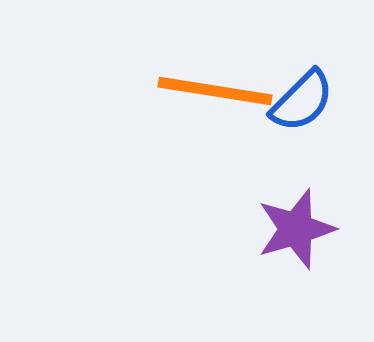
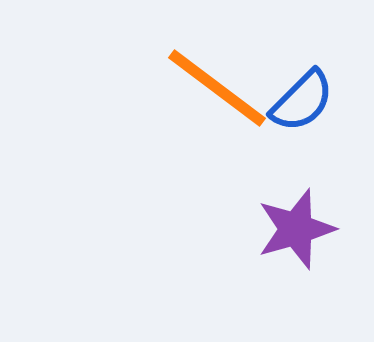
orange line: moved 2 px right, 3 px up; rotated 28 degrees clockwise
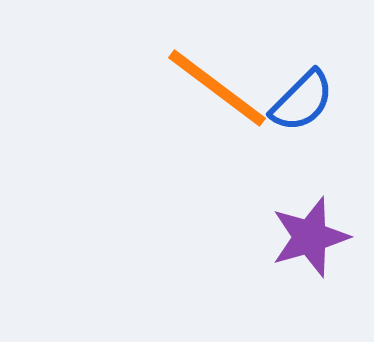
purple star: moved 14 px right, 8 px down
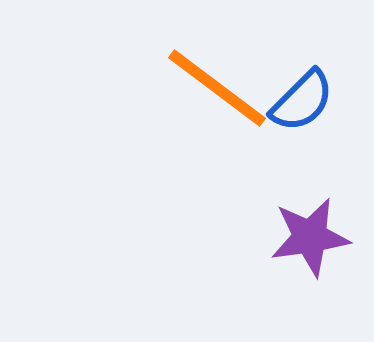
purple star: rotated 8 degrees clockwise
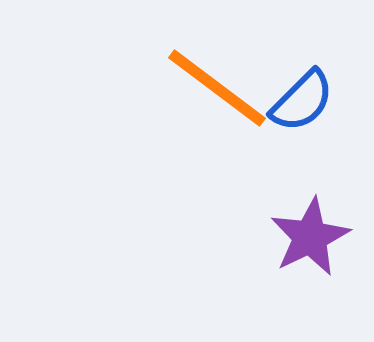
purple star: rotated 18 degrees counterclockwise
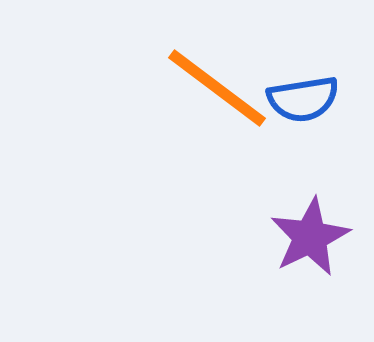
blue semicircle: moved 1 px right, 2 px up; rotated 36 degrees clockwise
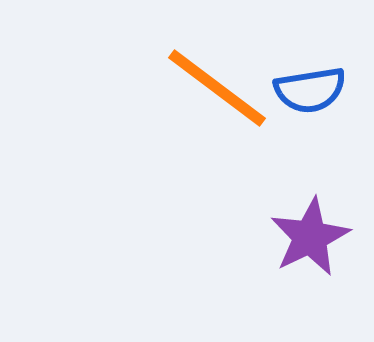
blue semicircle: moved 7 px right, 9 px up
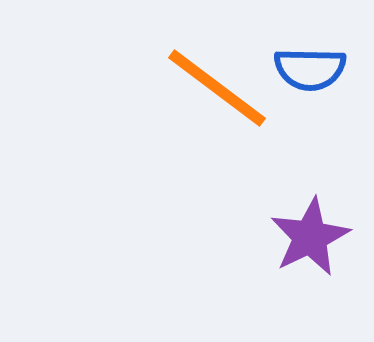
blue semicircle: moved 21 px up; rotated 10 degrees clockwise
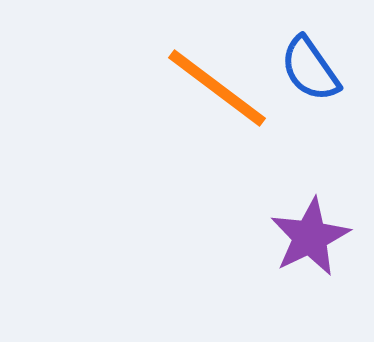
blue semicircle: rotated 54 degrees clockwise
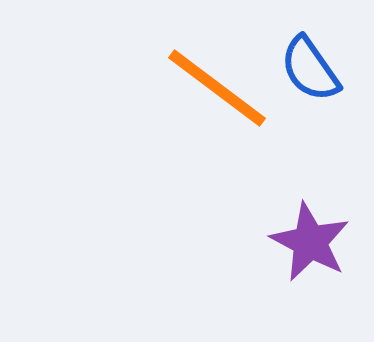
purple star: moved 5 px down; rotated 18 degrees counterclockwise
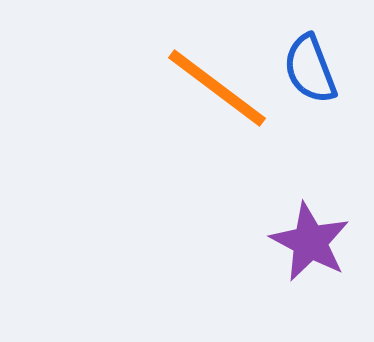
blue semicircle: rotated 14 degrees clockwise
